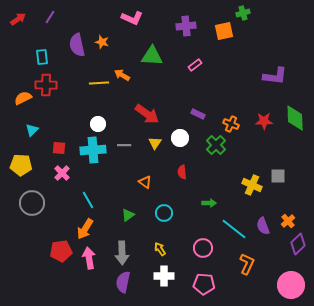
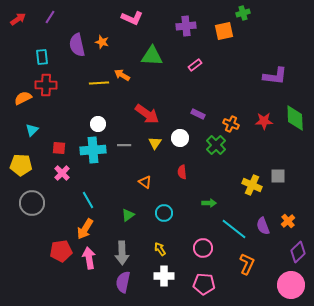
purple diamond at (298, 244): moved 8 px down
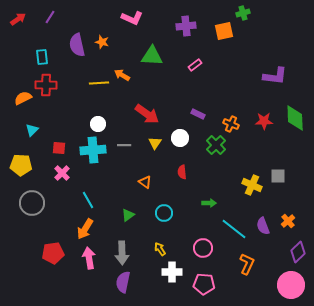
red pentagon at (61, 251): moved 8 px left, 2 px down
white cross at (164, 276): moved 8 px right, 4 px up
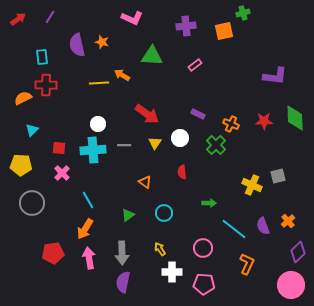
gray square at (278, 176): rotated 14 degrees counterclockwise
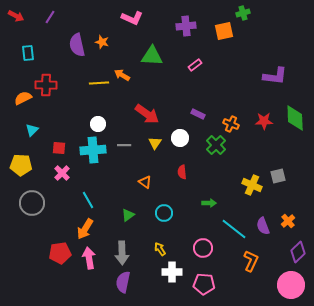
red arrow at (18, 19): moved 2 px left, 3 px up; rotated 63 degrees clockwise
cyan rectangle at (42, 57): moved 14 px left, 4 px up
red pentagon at (53, 253): moved 7 px right
orange L-shape at (247, 264): moved 4 px right, 3 px up
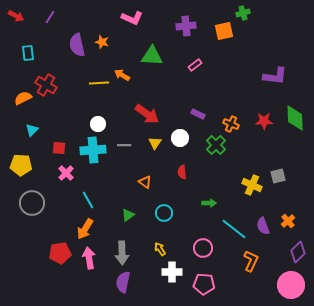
red cross at (46, 85): rotated 30 degrees clockwise
pink cross at (62, 173): moved 4 px right
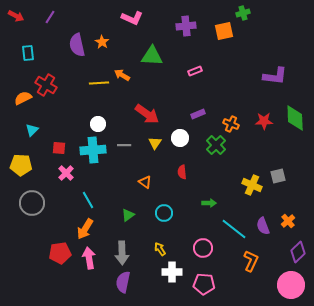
orange star at (102, 42): rotated 16 degrees clockwise
pink rectangle at (195, 65): moved 6 px down; rotated 16 degrees clockwise
purple rectangle at (198, 114): rotated 48 degrees counterclockwise
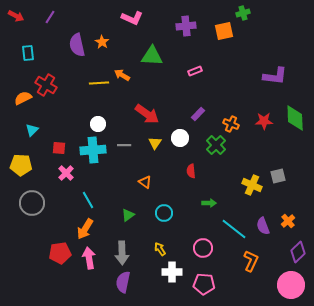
purple rectangle at (198, 114): rotated 24 degrees counterclockwise
red semicircle at (182, 172): moved 9 px right, 1 px up
